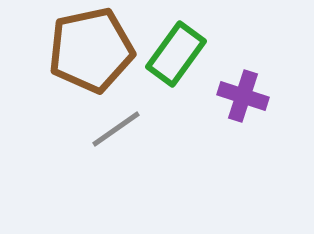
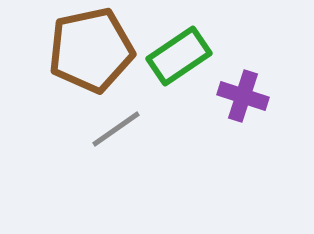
green rectangle: moved 3 px right, 2 px down; rotated 20 degrees clockwise
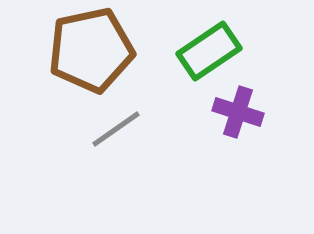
green rectangle: moved 30 px right, 5 px up
purple cross: moved 5 px left, 16 px down
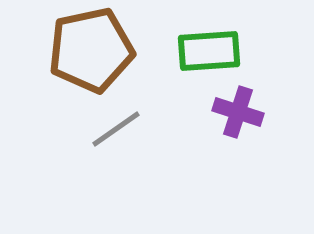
green rectangle: rotated 30 degrees clockwise
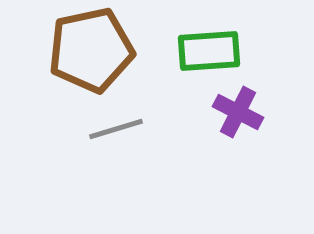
purple cross: rotated 9 degrees clockwise
gray line: rotated 18 degrees clockwise
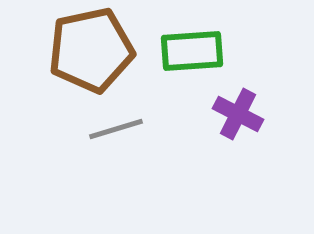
green rectangle: moved 17 px left
purple cross: moved 2 px down
